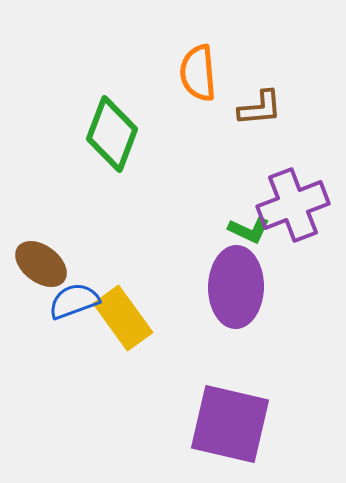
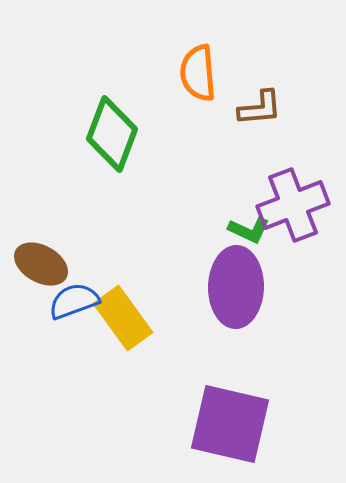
brown ellipse: rotated 8 degrees counterclockwise
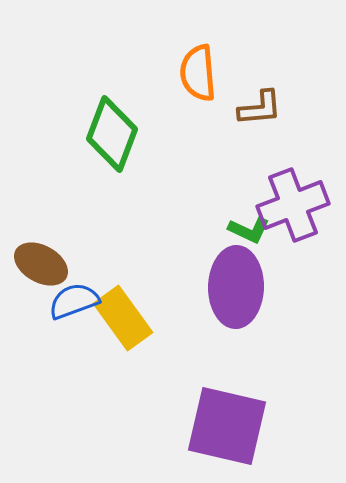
purple square: moved 3 px left, 2 px down
